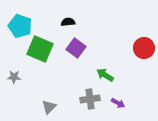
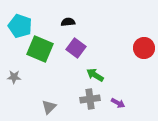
green arrow: moved 10 px left
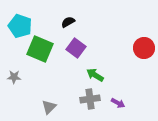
black semicircle: rotated 24 degrees counterclockwise
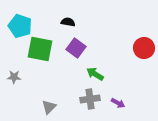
black semicircle: rotated 40 degrees clockwise
green square: rotated 12 degrees counterclockwise
green arrow: moved 1 px up
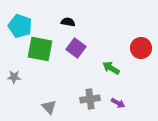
red circle: moved 3 px left
green arrow: moved 16 px right, 6 px up
gray triangle: rotated 28 degrees counterclockwise
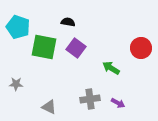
cyan pentagon: moved 2 px left, 1 px down
green square: moved 4 px right, 2 px up
gray star: moved 2 px right, 7 px down
gray triangle: rotated 21 degrees counterclockwise
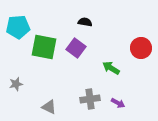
black semicircle: moved 17 px right
cyan pentagon: rotated 25 degrees counterclockwise
gray star: rotated 16 degrees counterclockwise
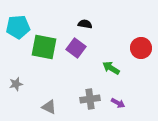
black semicircle: moved 2 px down
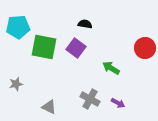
red circle: moved 4 px right
gray cross: rotated 36 degrees clockwise
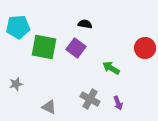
purple arrow: rotated 40 degrees clockwise
